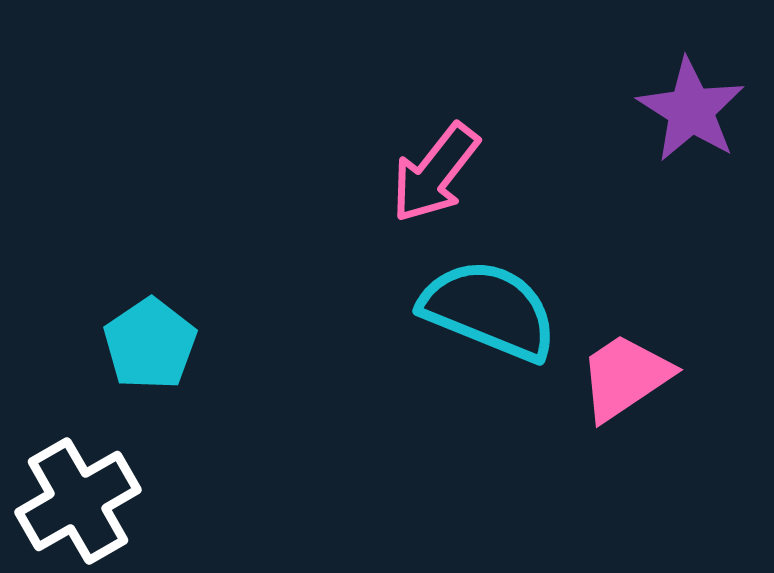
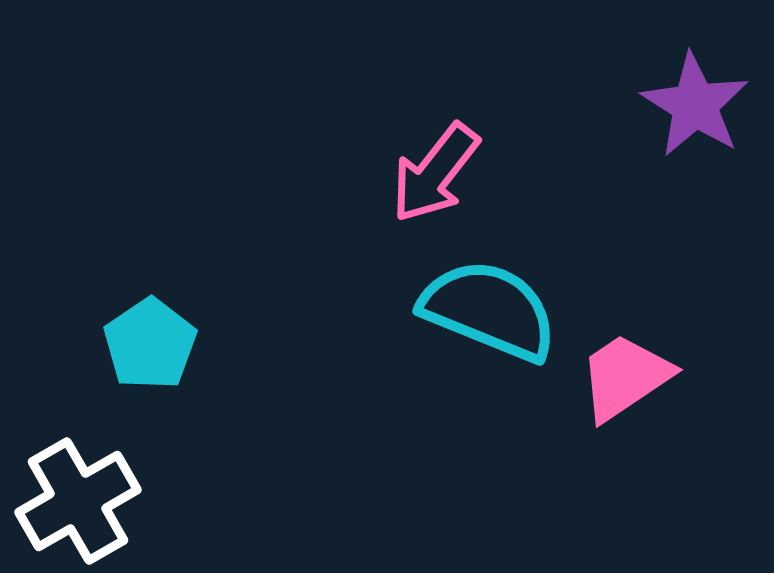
purple star: moved 4 px right, 5 px up
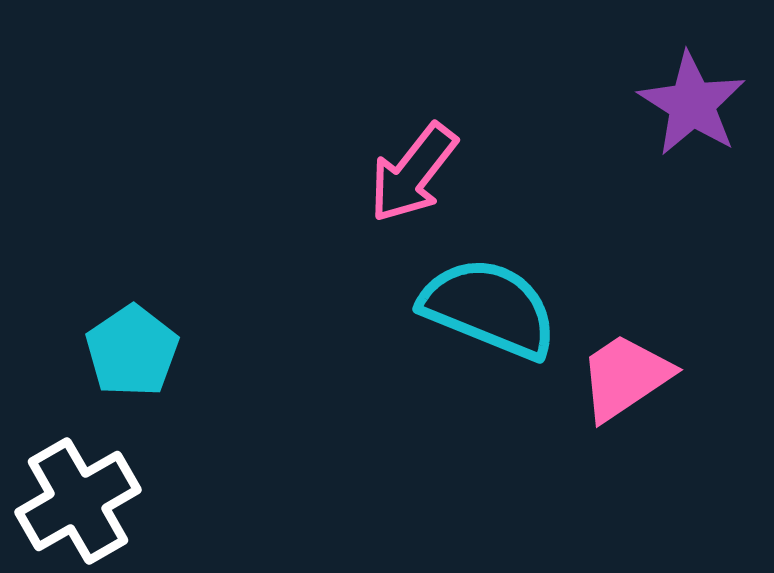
purple star: moved 3 px left, 1 px up
pink arrow: moved 22 px left
cyan semicircle: moved 2 px up
cyan pentagon: moved 18 px left, 7 px down
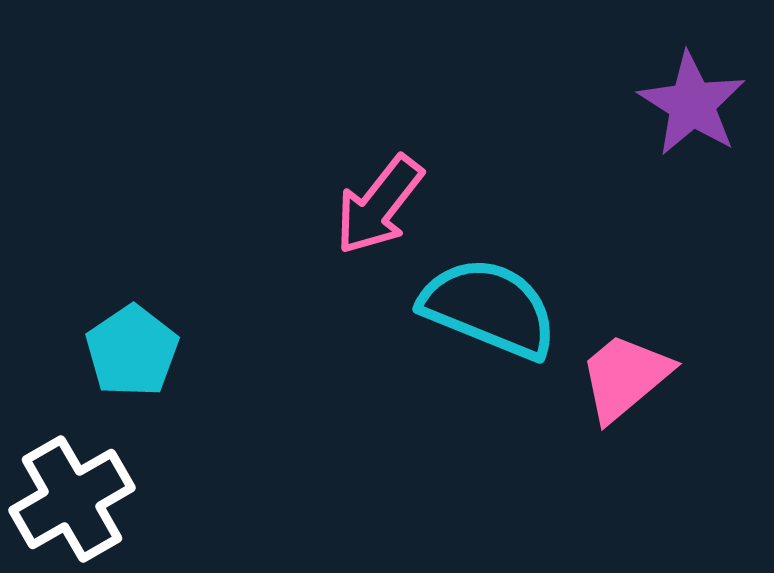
pink arrow: moved 34 px left, 32 px down
pink trapezoid: rotated 6 degrees counterclockwise
white cross: moved 6 px left, 2 px up
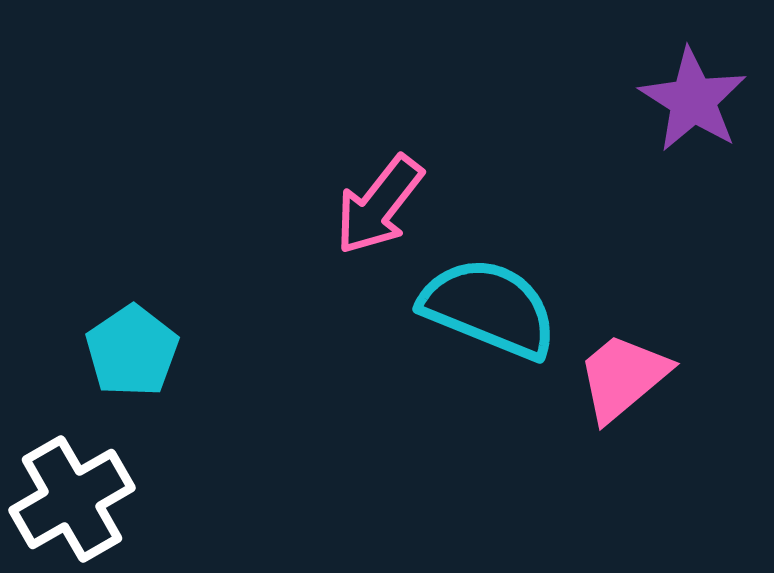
purple star: moved 1 px right, 4 px up
pink trapezoid: moved 2 px left
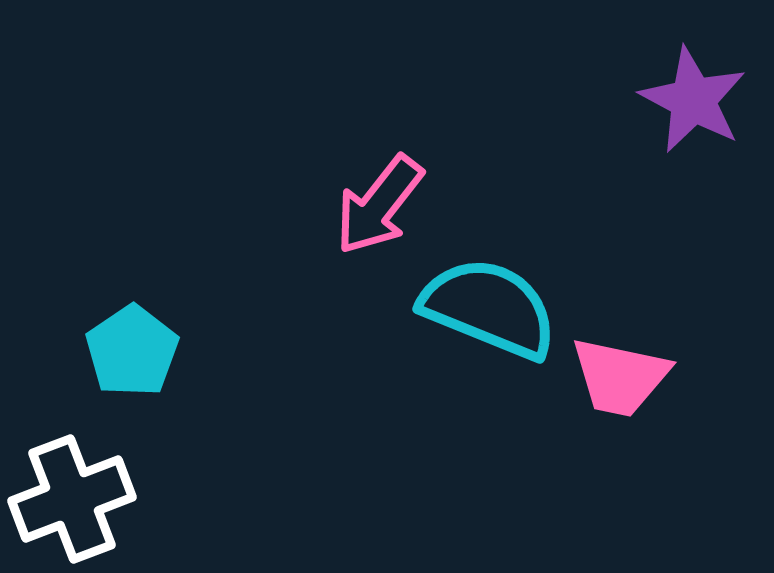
purple star: rotated 4 degrees counterclockwise
pink trapezoid: moved 3 px left; rotated 128 degrees counterclockwise
white cross: rotated 9 degrees clockwise
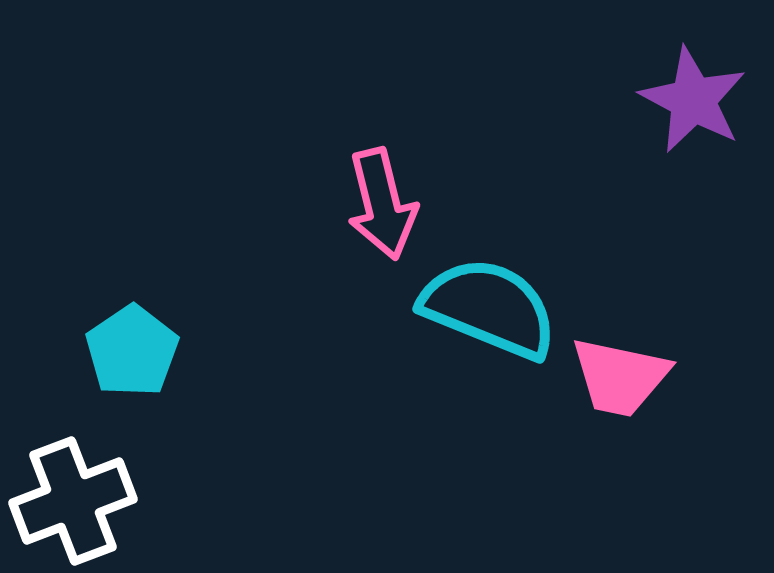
pink arrow: moved 3 px right, 1 px up; rotated 52 degrees counterclockwise
white cross: moved 1 px right, 2 px down
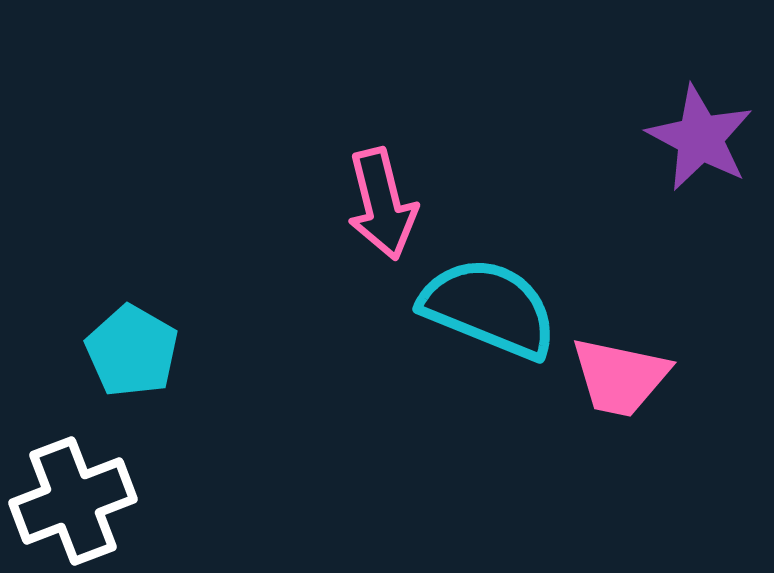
purple star: moved 7 px right, 38 px down
cyan pentagon: rotated 8 degrees counterclockwise
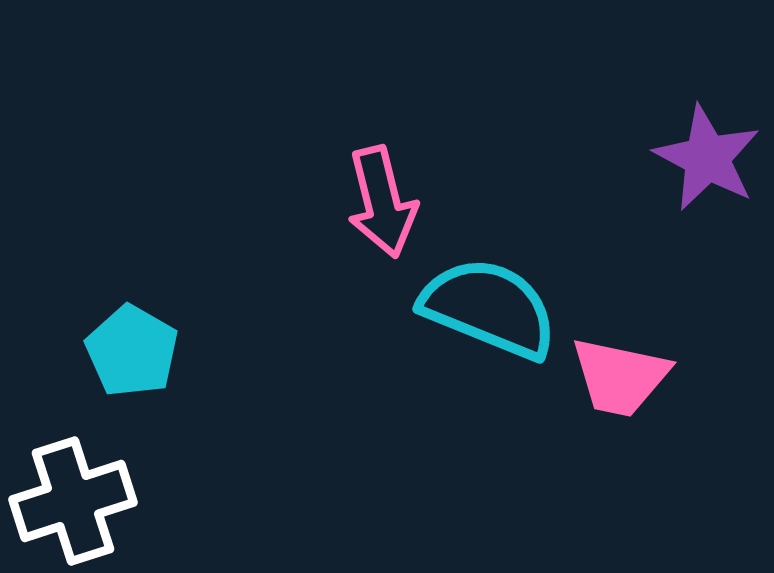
purple star: moved 7 px right, 20 px down
pink arrow: moved 2 px up
white cross: rotated 3 degrees clockwise
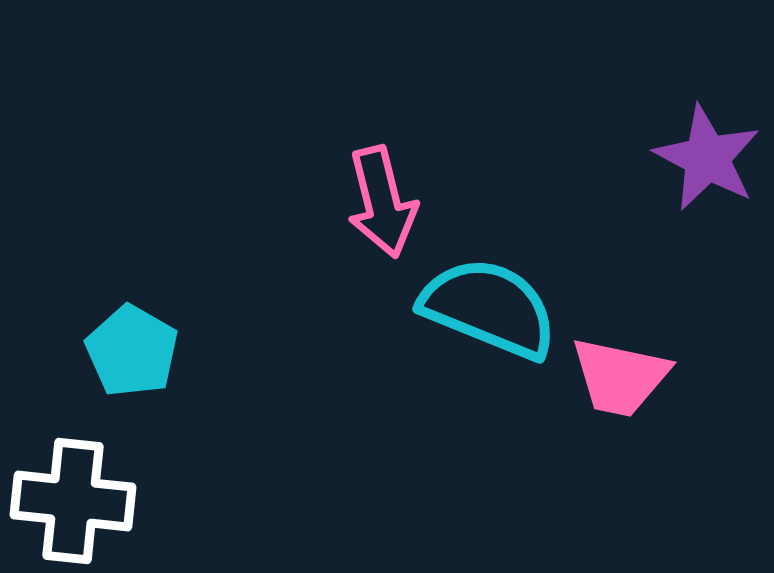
white cross: rotated 24 degrees clockwise
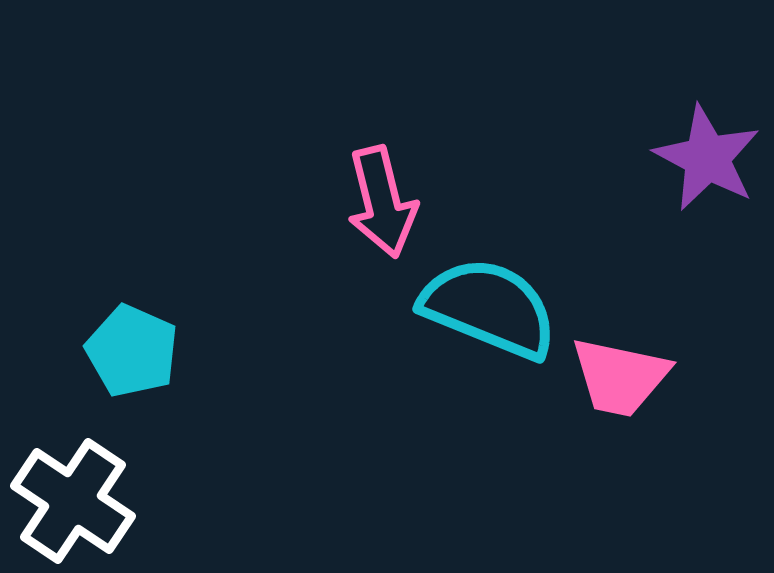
cyan pentagon: rotated 6 degrees counterclockwise
white cross: rotated 28 degrees clockwise
